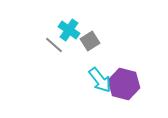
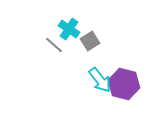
cyan cross: moved 1 px up
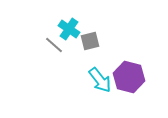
gray square: rotated 18 degrees clockwise
purple hexagon: moved 5 px right, 7 px up
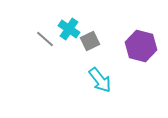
gray square: rotated 12 degrees counterclockwise
gray line: moved 9 px left, 6 px up
purple hexagon: moved 12 px right, 31 px up
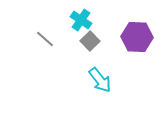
cyan cross: moved 12 px right, 9 px up
gray square: rotated 18 degrees counterclockwise
purple hexagon: moved 4 px left, 9 px up; rotated 12 degrees counterclockwise
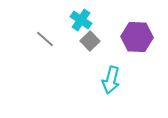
cyan arrow: moved 11 px right; rotated 52 degrees clockwise
